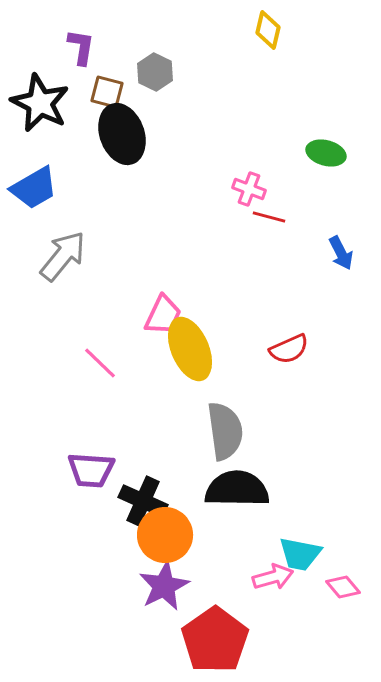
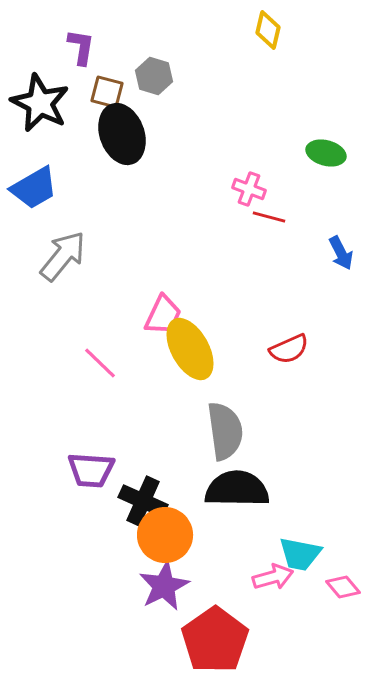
gray hexagon: moved 1 px left, 4 px down; rotated 9 degrees counterclockwise
yellow ellipse: rotated 6 degrees counterclockwise
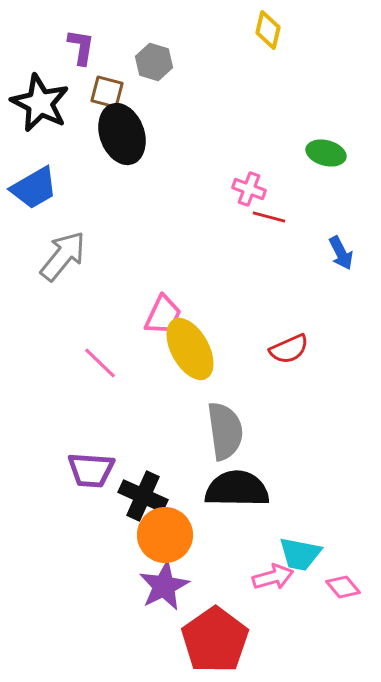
gray hexagon: moved 14 px up
black cross: moved 5 px up
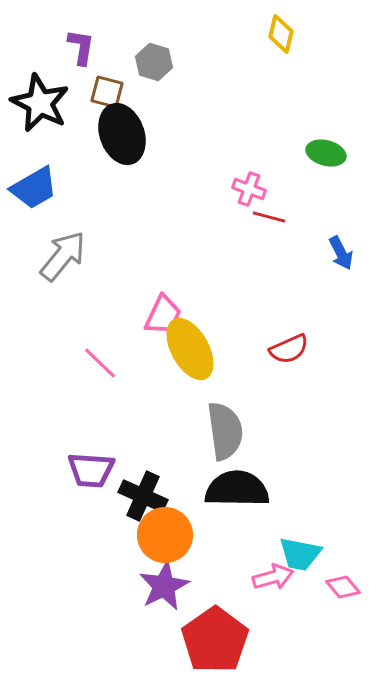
yellow diamond: moved 13 px right, 4 px down
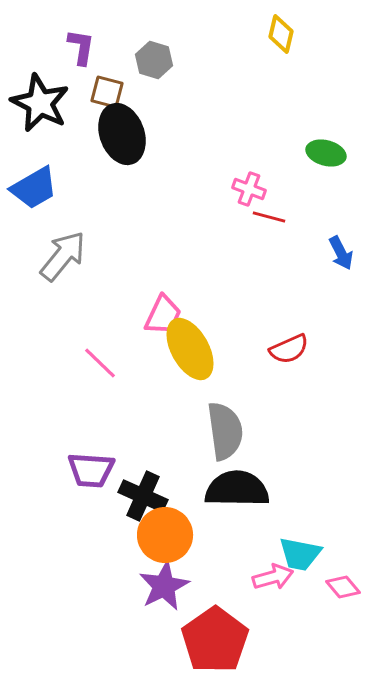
gray hexagon: moved 2 px up
